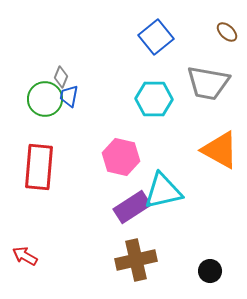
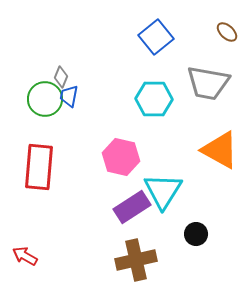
cyan triangle: rotated 45 degrees counterclockwise
black circle: moved 14 px left, 37 px up
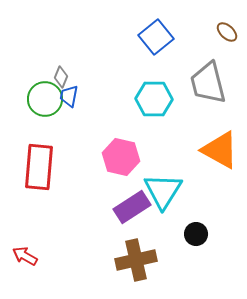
gray trapezoid: rotated 66 degrees clockwise
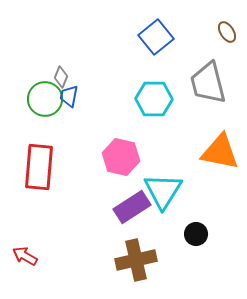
brown ellipse: rotated 15 degrees clockwise
orange triangle: moved 2 px down; rotated 18 degrees counterclockwise
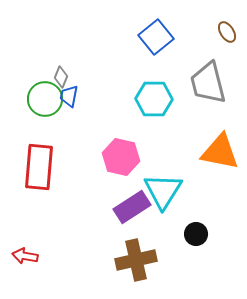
red arrow: rotated 20 degrees counterclockwise
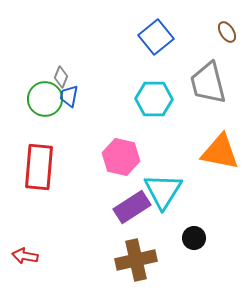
black circle: moved 2 px left, 4 px down
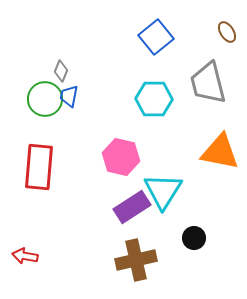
gray diamond: moved 6 px up
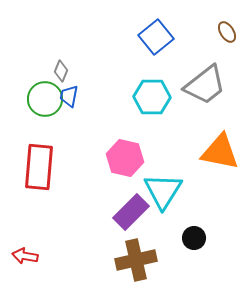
gray trapezoid: moved 3 px left, 2 px down; rotated 114 degrees counterclockwise
cyan hexagon: moved 2 px left, 2 px up
pink hexagon: moved 4 px right, 1 px down
purple rectangle: moved 1 px left, 5 px down; rotated 12 degrees counterclockwise
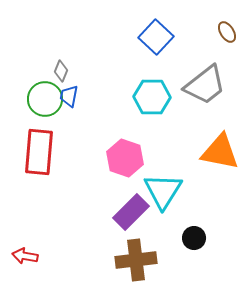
blue square: rotated 8 degrees counterclockwise
pink hexagon: rotated 6 degrees clockwise
red rectangle: moved 15 px up
brown cross: rotated 6 degrees clockwise
